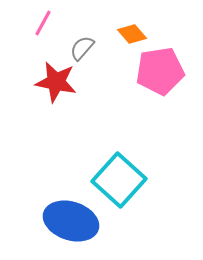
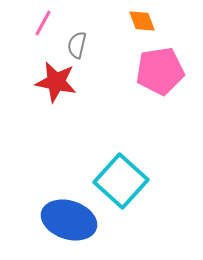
orange diamond: moved 10 px right, 13 px up; rotated 20 degrees clockwise
gray semicircle: moved 5 px left, 3 px up; rotated 28 degrees counterclockwise
cyan square: moved 2 px right, 1 px down
blue ellipse: moved 2 px left, 1 px up
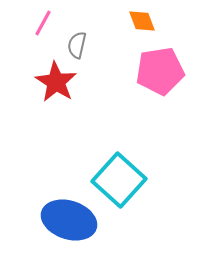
red star: rotated 21 degrees clockwise
cyan square: moved 2 px left, 1 px up
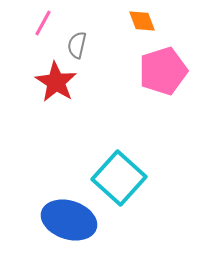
pink pentagon: moved 3 px right; rotated 9 degrees counterclockwise
cyan square: moved 2 px up
